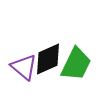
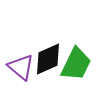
purple triangle: moved 3 px left
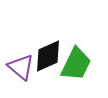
black diamond: moved 3 px up
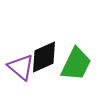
black diamond: moved 4 px left, 1 px down
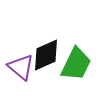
black diamond: moved 2 px right, 2 px up
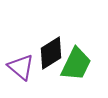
black diamond: moved 5 px right, 2 px up; rotated 8 degrees counterclockwise
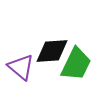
black diamond: moved 1 px right, 2 px up; rotated 28 degrees clockwise
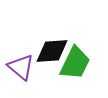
green trapezoid: moved 1 px left, 1 px up
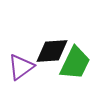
purple triangle: rotated 44 degrees clockwise
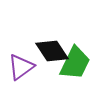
black diamond: rotated 60 degrees clockwise
